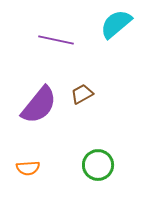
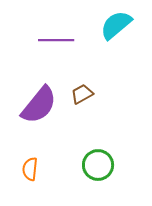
cyan semicircle: moved 1 px down
purple line: rotated 12 degrees counterclockwise
orange semicircle: moved 2 px right, 1 px down; rotated 100 degrees clockwise
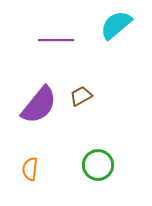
brown trapezoid: moved 1 px left, 2 px down
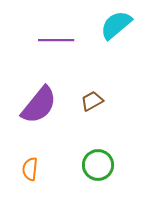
brown trapezoid: moved 11 px right, 5 px down
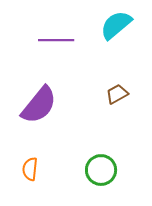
brown trapezoid: moved 25 px right, 7 px up
green circle: moved 3 px right, 5 px down
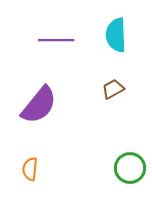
cyan semicircle: moved 10 px down; rotated 52 degrees counterclockwise
brown trapezoid: moved 4 px left, 5 px up
green circle: moved 29 px right, 2 px up
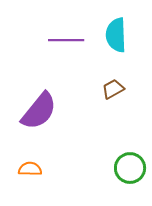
purple line: moved 10 px right
purple semicircle: moved 6 px down
orange semicircle: rotated 85 degrees clockwise
